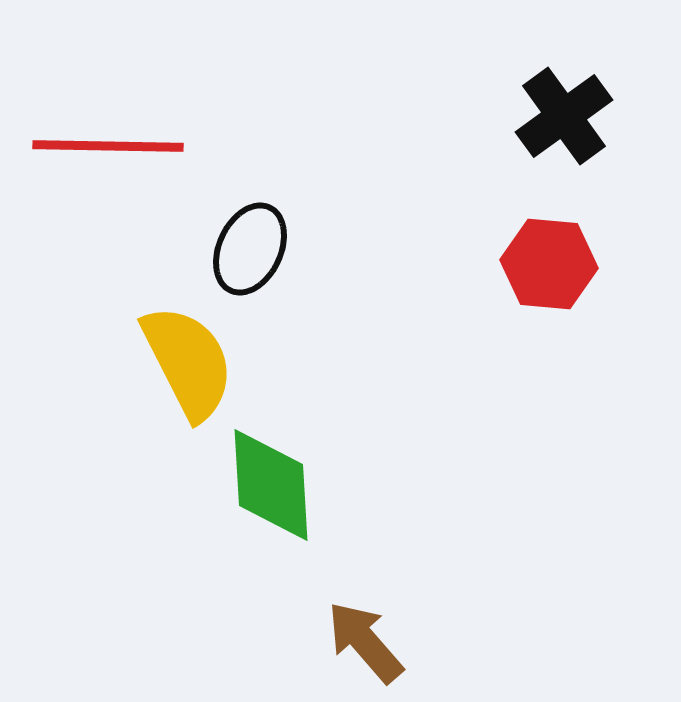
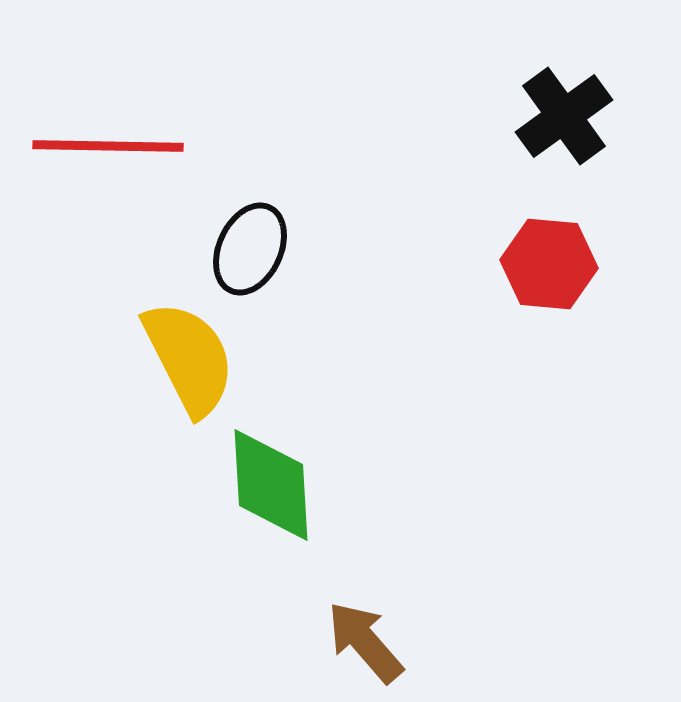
yellow semicircle: moved 1 px right, 4 px up
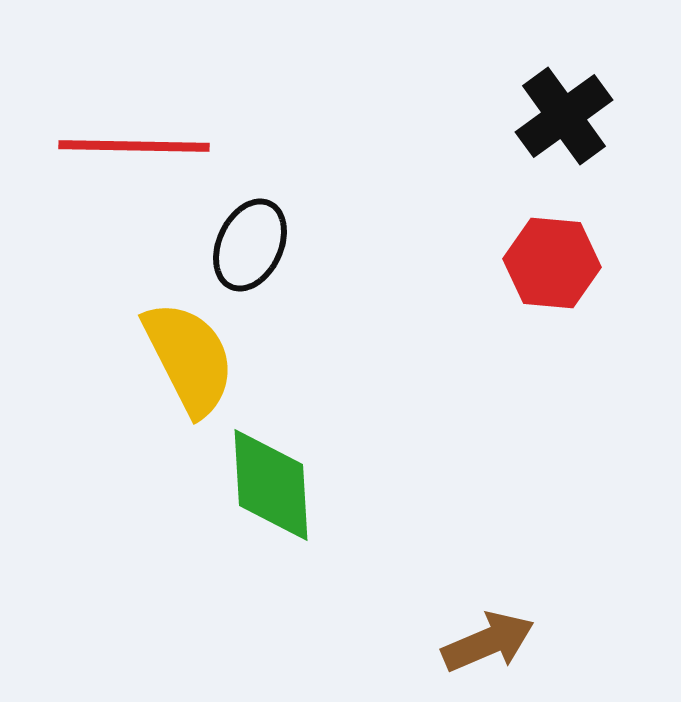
red line: moved 26 px right
black ellipse: moved 4 px up
red hexagon: moved 3 px right, 1 px up
brown arrow: moved 123 px right; rotated 108 degrees clockwise
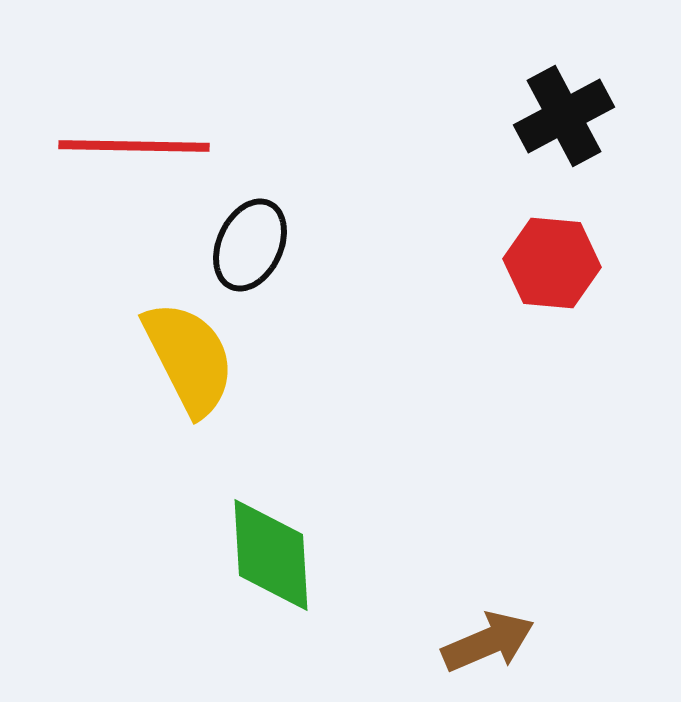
black cross: rotated 8 degrees clockwise
green diamond: moved 70 px down
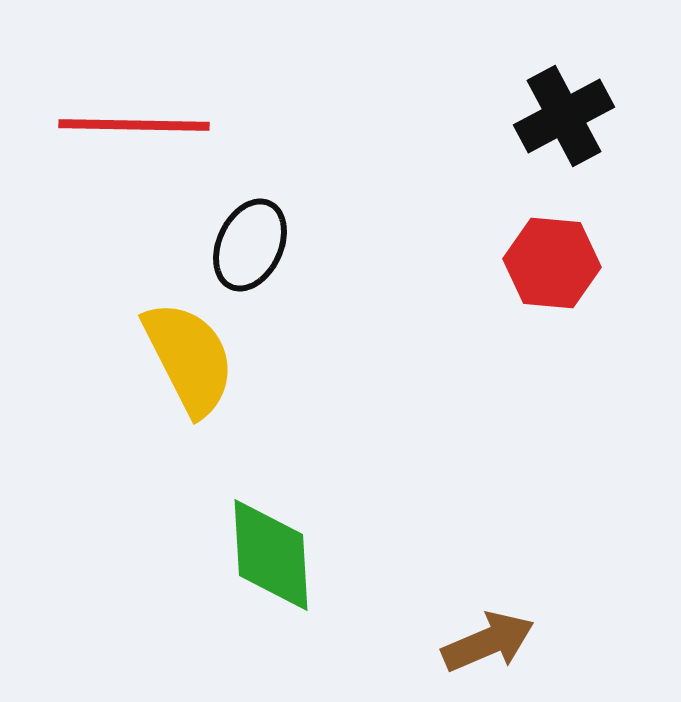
red line: moved 21 px up
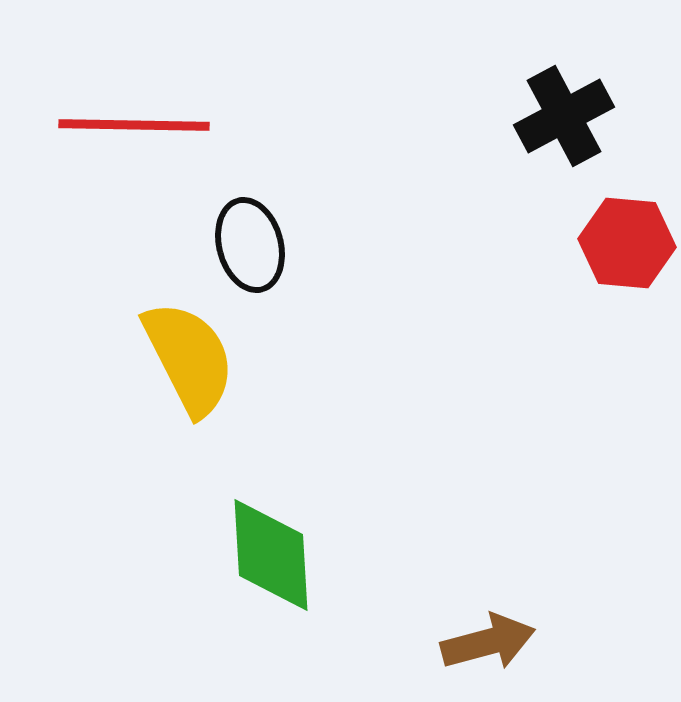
black ellipse: rotated 40 degrees counterclockwise
red hexagon: moved 75 px right, 20 px up
brown arrow: rotated 8 degrees clockwise
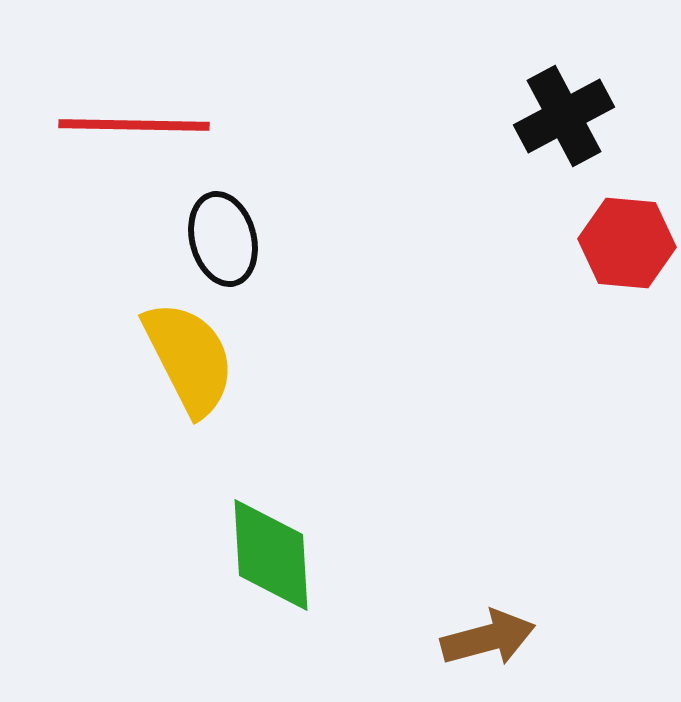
black ellipse: moved 27 px left, 6 px up
brown arrow: moved 4 px up
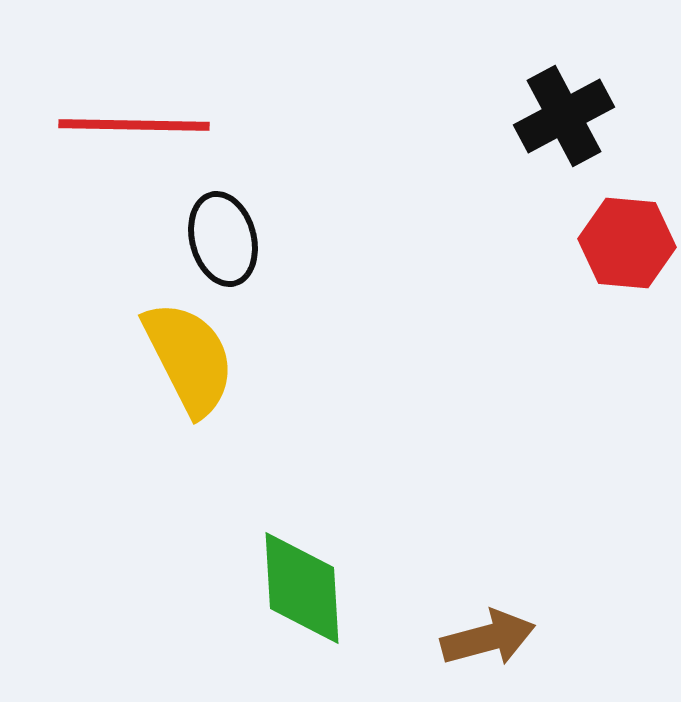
green diamond: moved 31 px right, 33 px down
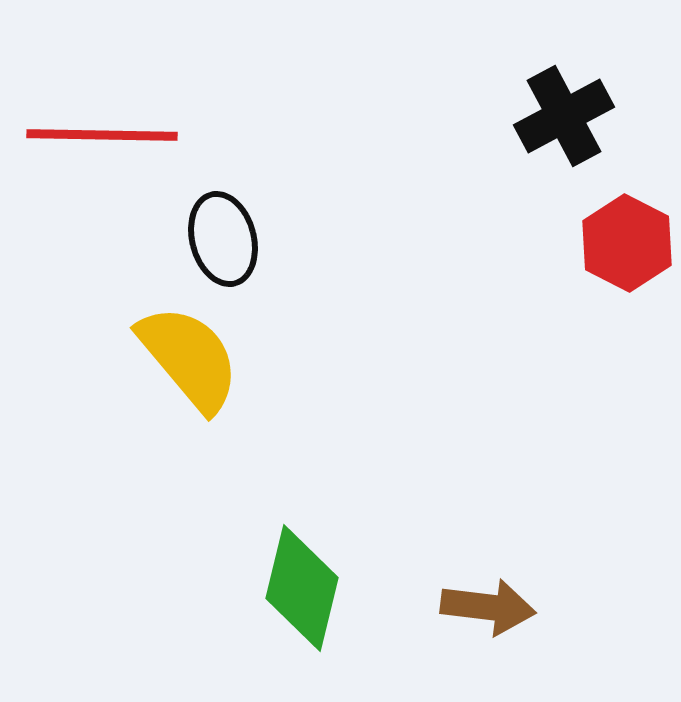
red line: moved 32 px left, 10 px down
red hexagon: rotated 22 degrees clockwise
yellow semicircle: rotated 13 degrees counterclockwise
green diamond: rotated 17 degrees clockwise
brown arrow: moved 31 px up; rotated 22 degrees clockwise
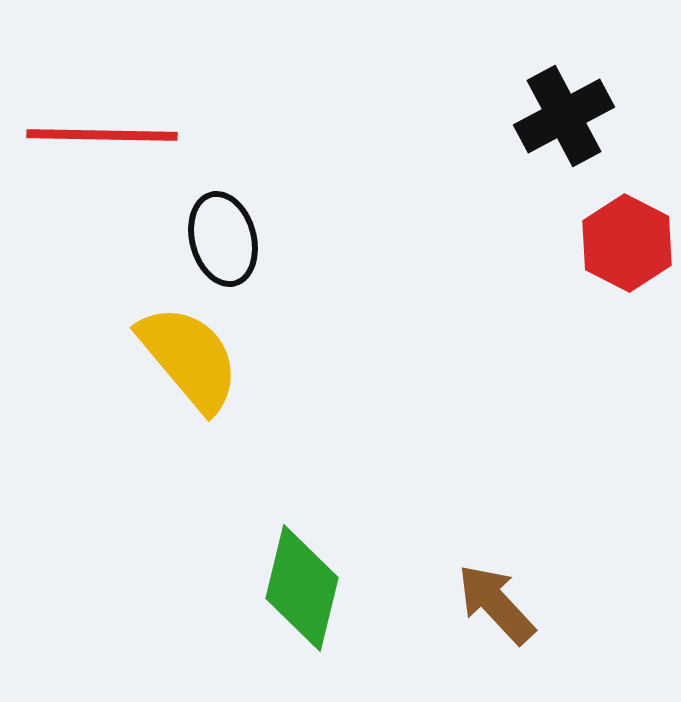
brown arrow: moved 8 px right, 3 px up; rotated 140 degrees counterclockwise
